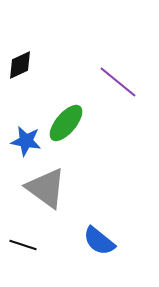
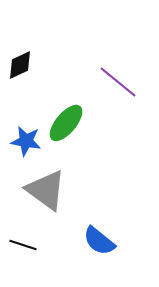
gray triangle: moved 2 px down
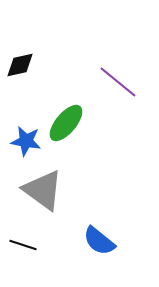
black diamond: rotated 12 degrees clockwise
gray triangle: moved 3 px left
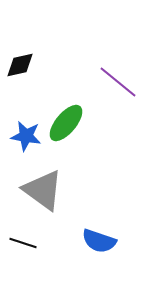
blue star: moved 5 px up
blue semicircle: rotated 20 degrees counterclockwise
black line: moved 2 px up
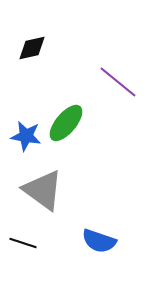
black diamond: moved 12 px right, 17 px up
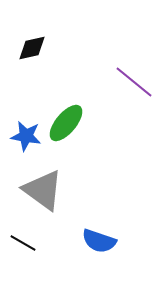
purple line: moved 16 px right
black line: rotated 12 degrees clockwise
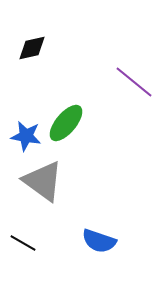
gray triangle: moved 9 px up
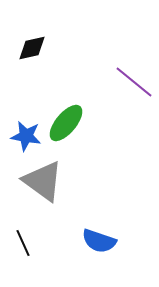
black line: rotated 36 degrees clockwise
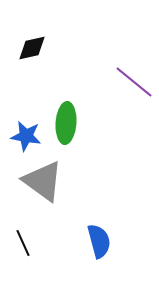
green ellipse: rotated 36 degrees counterclockwise
blue semicircle: rotated 124 degrees counterclockwise
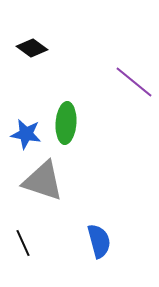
black diamond: rotated 48 degrees clockwise
blue star: moved 2 px up
gray triangle: rotated 18 degrees counterclockwise
